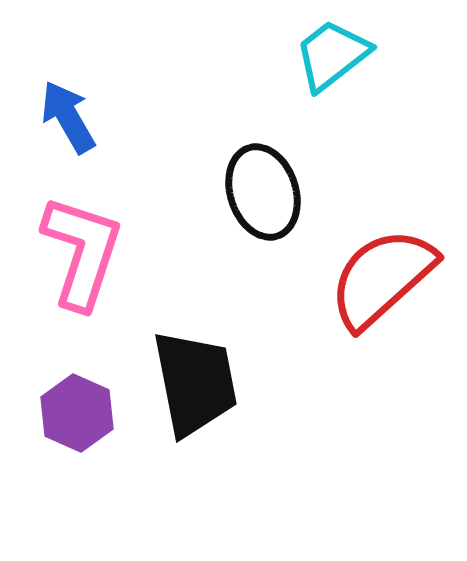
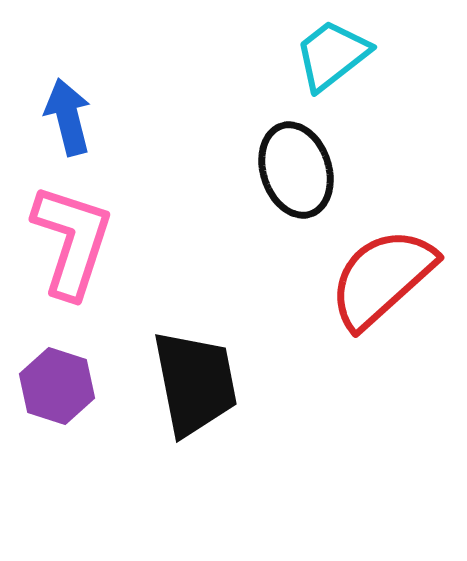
blue arrow: rotated 16 degrees clockwise
black ellipse: moved 33 px right, 22 px up
pink L-shape: moved 10 px left, 11 px up
purple hexagon: moved 20 px left, 27 px up; rotated 6 degrees counterclockwise
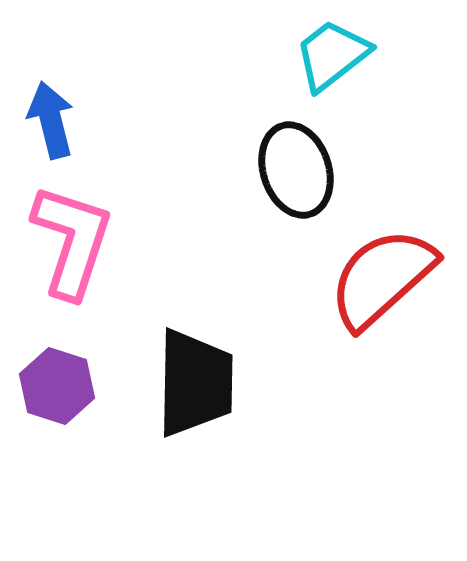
blue arrow: moved 17 px left, 3 px down
black trapezoid: rotated 12 degrees clockwise
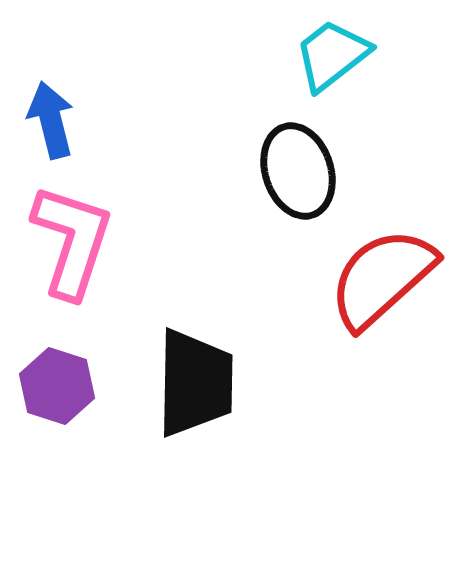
black ellipse: moved 2 px right, 1 px down
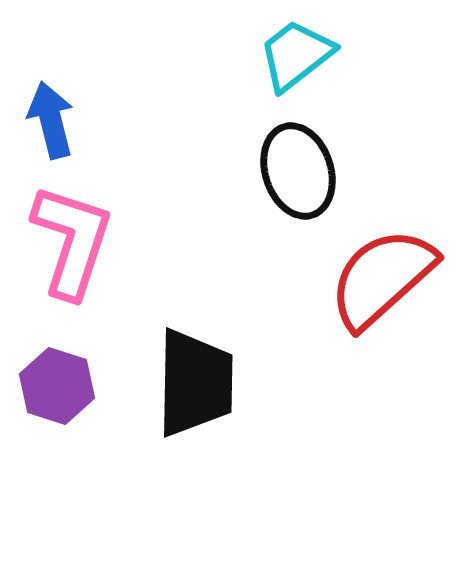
cyan trapezoid: moved 36 px left
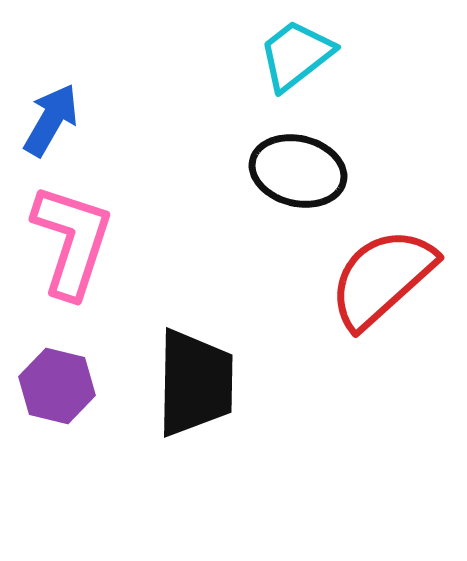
blue arrow: rotated 44 degrees clockwise
black ellipse: rotated 58 degrees counterclockwise
purple hexagon: rotated 4 degrees counterclockwise
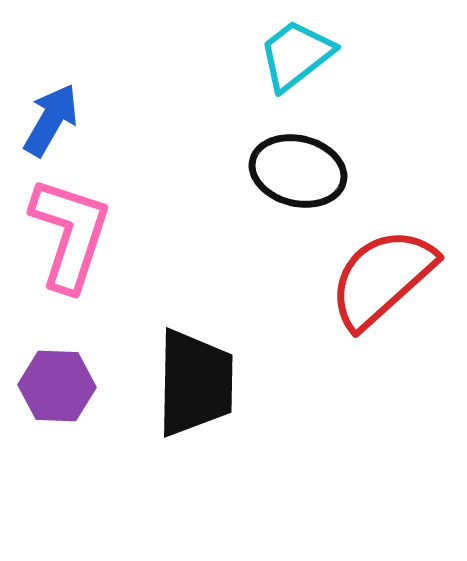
pink L-shape: moved 2 px left, 7 px up
purple hexagon: rotated 12 degrees counterclockwise
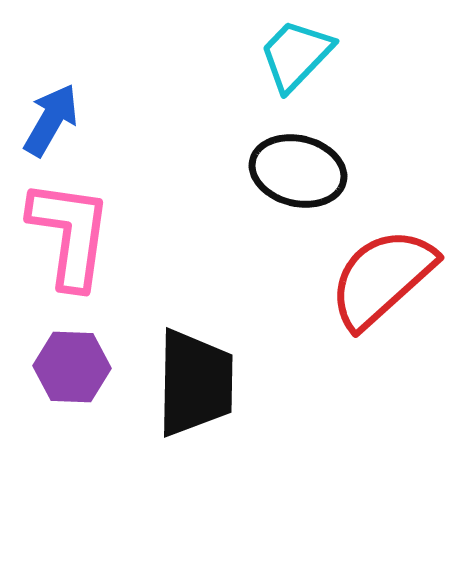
cyan trapezoid: rotated 8 degrees counterclockwise
pink L-shape: rotated 10 degrees counterclockwise
purple hexagon: moved 15 px right, 19 px up
